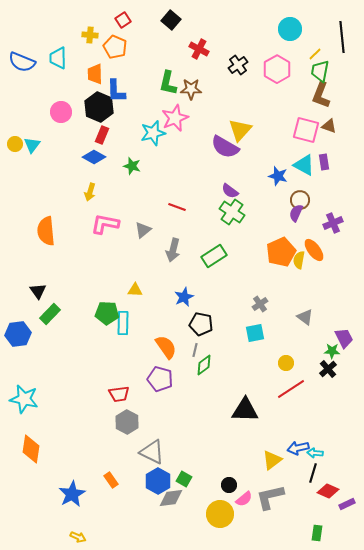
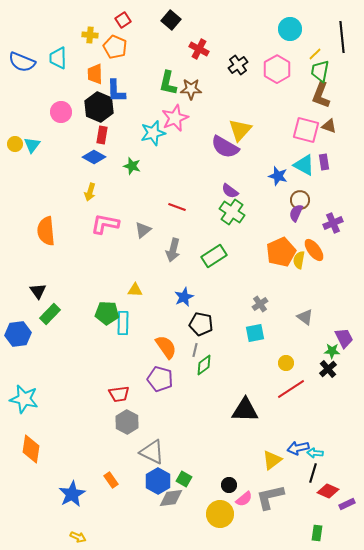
red rectangle at (102, 135): rotated 12 degrees counterclockwise
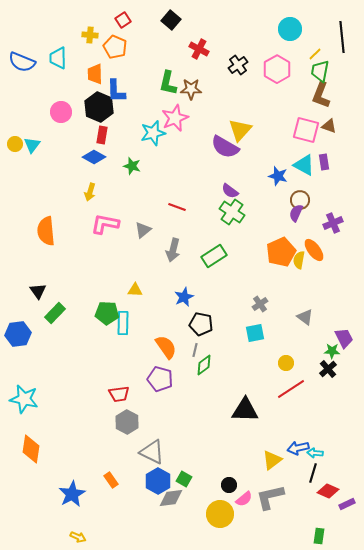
green rectangle at (50, 314): moved 5 px right, 1 px up
green rectangle at (317, 533): moved 2 px right, 3 px down
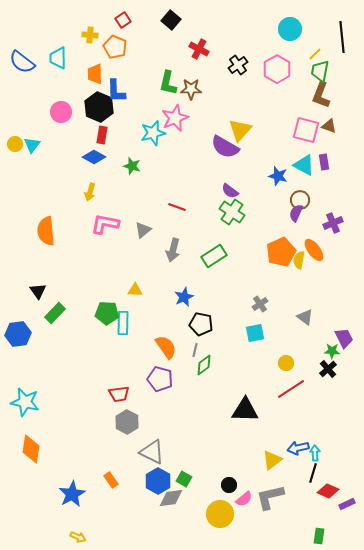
blue semicircle at (22, 62): rotated 16 degrees clockwise
cyan star at (24, 399): moved 1 px right, 3 px down
cyan arrow at (315, 453): rotated 84 degrees clockwise
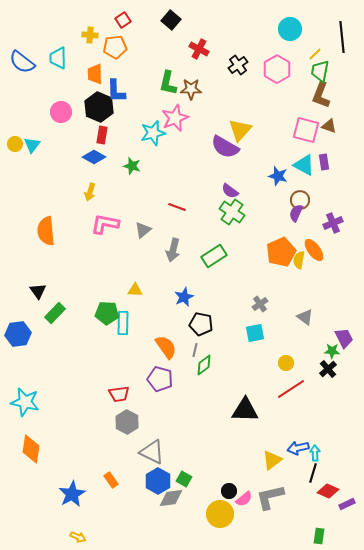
orange pentagon at (115, 47): rotated 30 degrees counterclockwise
black circle at (229, 485): moved 6 px down
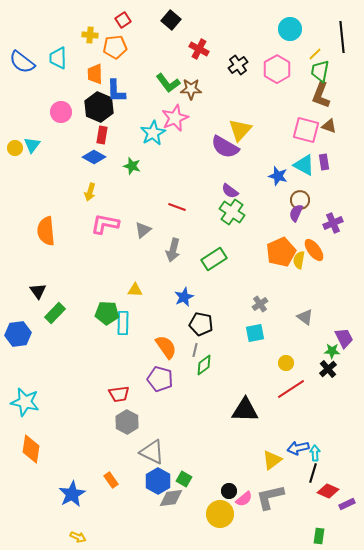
green L-shape at (168, 83): rotated 50 degrees counterclockwise
cyan star at (153, 133): rotated 15 degrees counterclockwise
yellow circle at (15, 144): moved 4 px down
green rectangle at (214, 256): moved 3 px down
